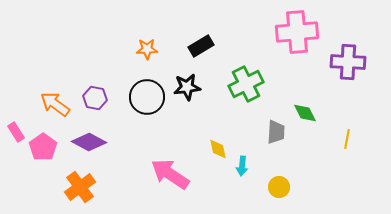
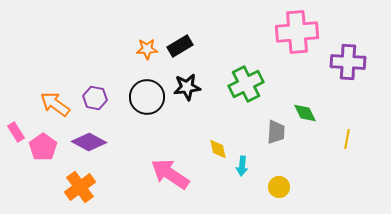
black rectangle: moved 21 px left
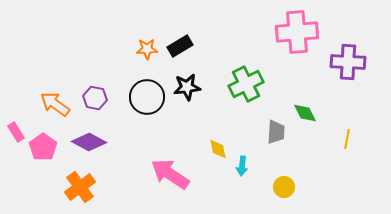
yellow circle: moved 5 px right
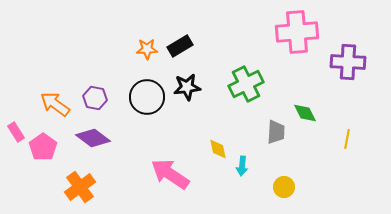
purple diamond: moved 4 px right, 4 px up; rotated 8 degrees clockwise
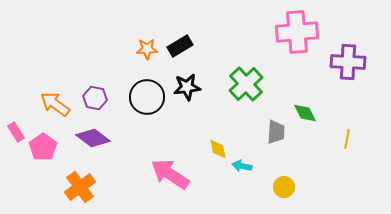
green cross: rotated 16 degrees counterclockwise
cyan arrow: rotated 96 degrees clockwise
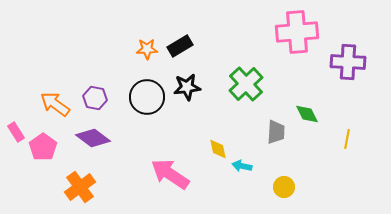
green diamond: moved 2 px right, 1 px down
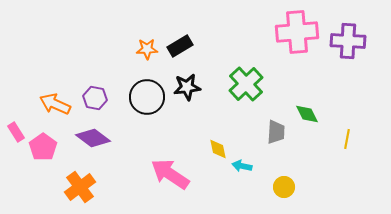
purple cross: moved 21 px up
orange arrow: rotated 12 degrees counterclockwise
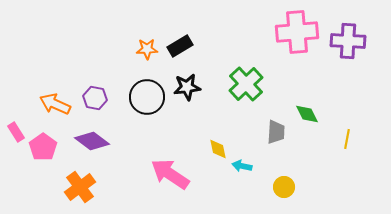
purple diamond: moved 1 px left, 3 px down
